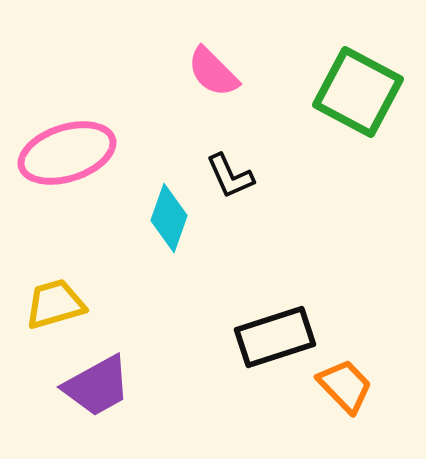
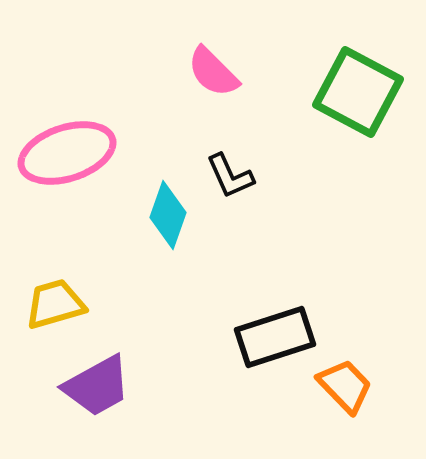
cyan diamond: moved 1 px left, 3 px up
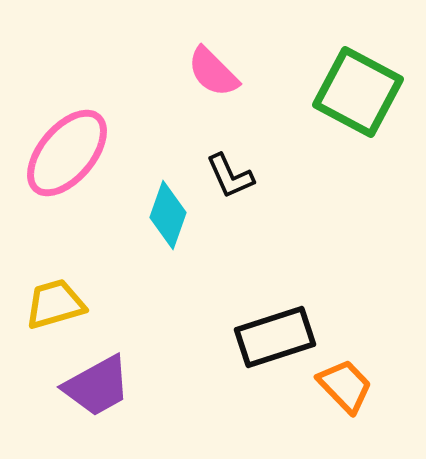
pink ellipse: rotated 32 degrees counterclockwise
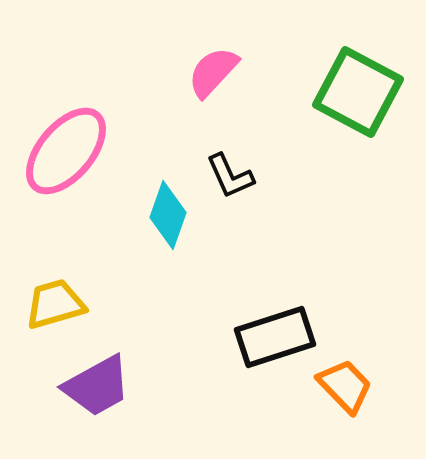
pink semicircle: rotated 88 degrees clockwise
pink ellipse: moved 1 px left, 2 px up
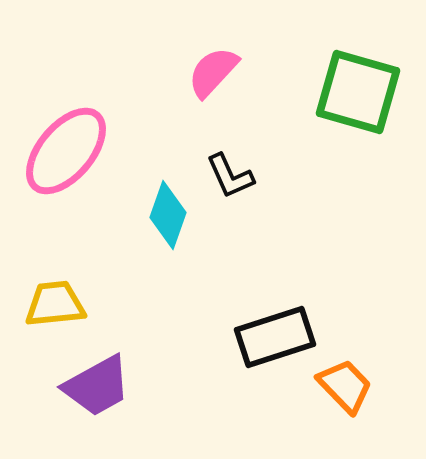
green square: rotated 12 degrees counterclockwise
yellow trapezoid: rotated 10 degrees clockwise
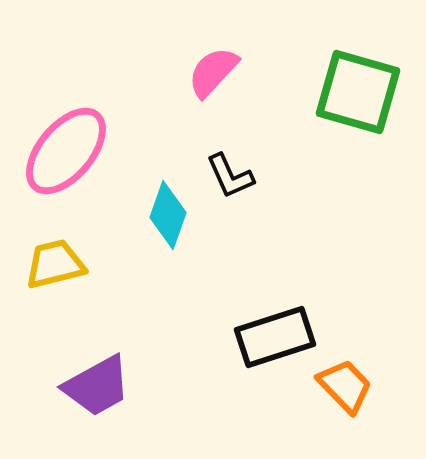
yellow trapezoid: moved 40 px up; rotated 8 degrees counterclockwise
